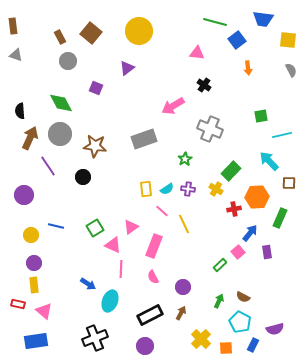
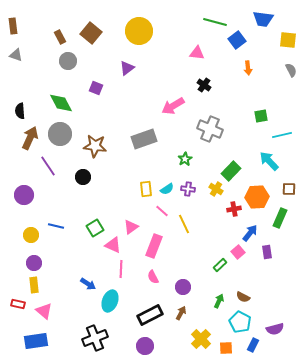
brown square at (289, 183): moved 6 px down
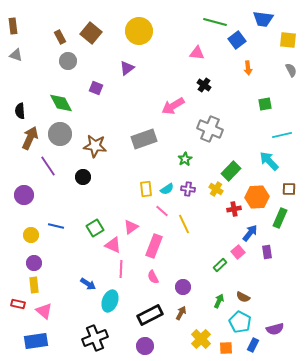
green square at (261, 116): moved 4 px right, 12 px up
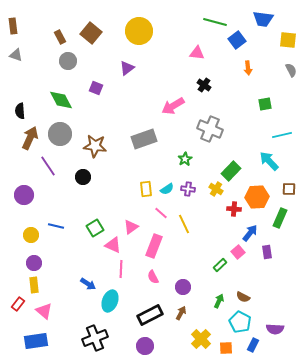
green diamond at (61, 103): moved 3 px up
red cross at (234, 209): rotated 16 degrees clockwise
pink line at (162, 211): moved 1 px left, 2 px down
red rectangle at (18, 304): rotated 64 degrees counterclockwise
purple semicircle at (275, 329): rotated 18 degrees clockwise
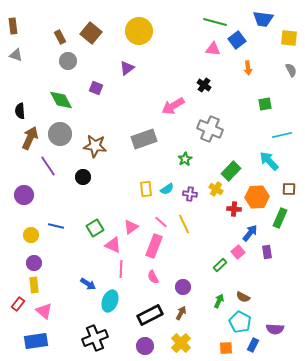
yellow square at (288, 40): moved 1 px right, 2 px up
pink triangle at (197, 53): moved 16 px right, 4 px up
purple cross at (188, 189): moved 2 px right, 5 px down
pink line at (161, 213): moved 9 px down
yellow cross at (201, 339): moved 20 px left, 4 px down
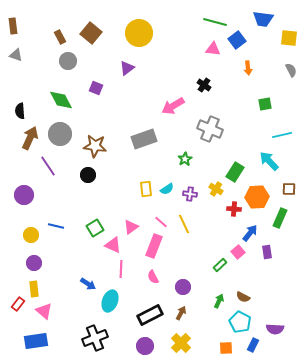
yellow circle at (139, 31): moved 2 px down
green rectangle at (231, 171): moved 4 px right, 1 px down; rotated 12 degrees counterclockwise
black circle at (83, 177): moved 5 px right, 2 px up
yellow rectangle at (34, 285): moved 4 px down
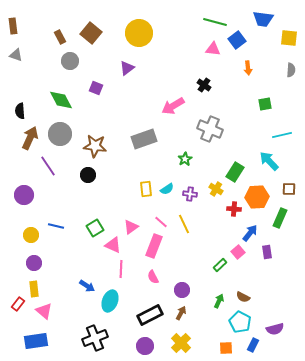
gray circle at (68, 61): moved 2 px right
gray semicircle at (291, 70): rotated 32 degrees clockwise
blue arrow at (88, 284): moved 1 px left, 2 px down
purple circle at (183, 287): moved 1 px left, 3 px down
purple semicircle at (275, 329): rotated 18 degrees counterclockwise
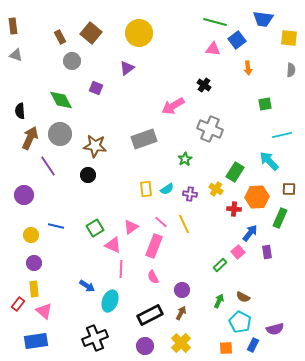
gray circle at (70, 61): moved 2 px right
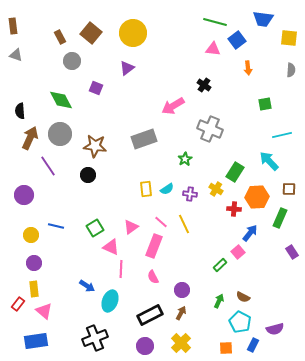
yellow circle at (139, 33): moved 6 px left
pink triangle at (113, 245): moved 2 px left, 2 px down
purple rectangle at (267, 252): moved 25 px right; rotated 24 degrees counterclockwise
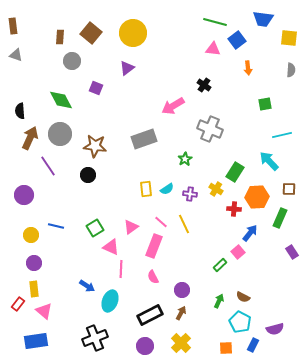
brown rectangle at (60, 37): rotated 32 degrees clockwise
